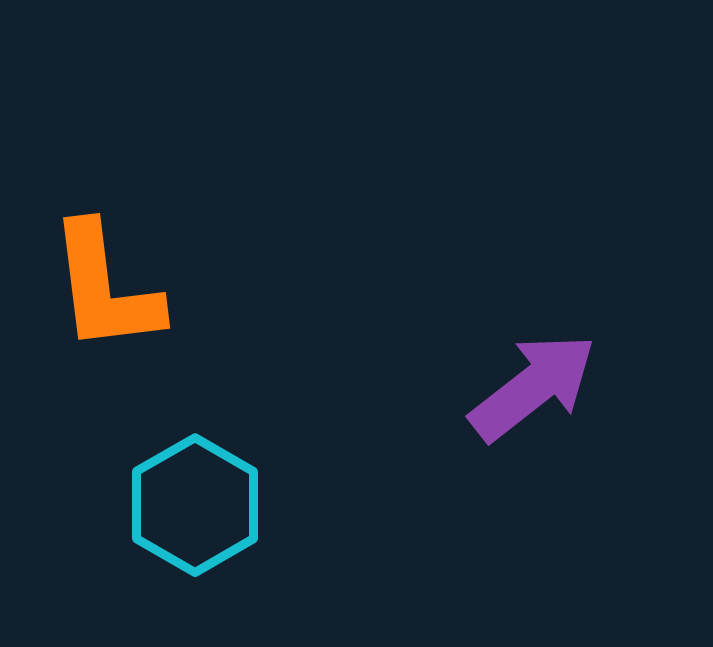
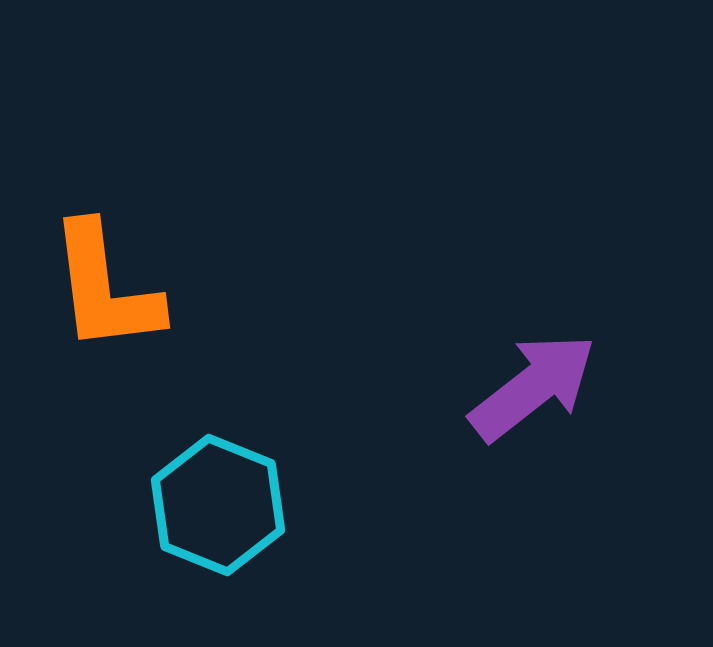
cyan hexagon: moved 23 px right; rotated 8 degrees counterclockwise
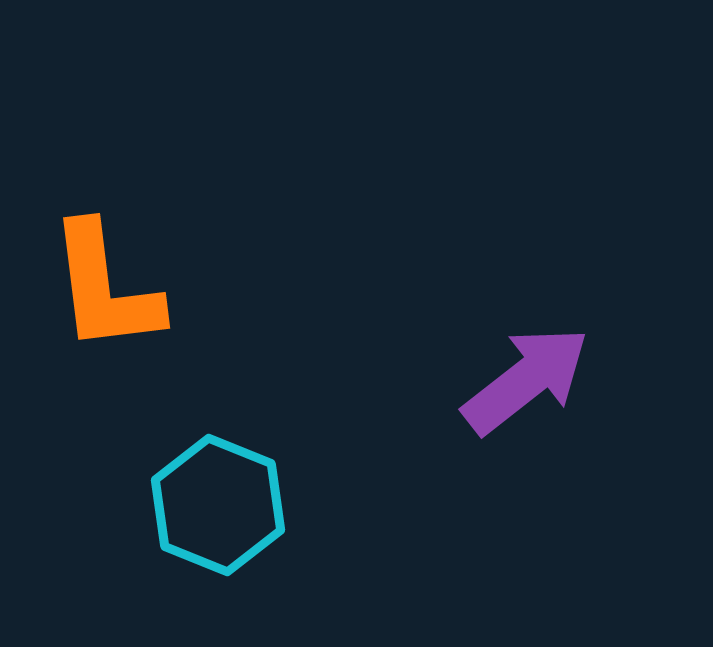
purple arrow: moved 7 px left, 7 px up
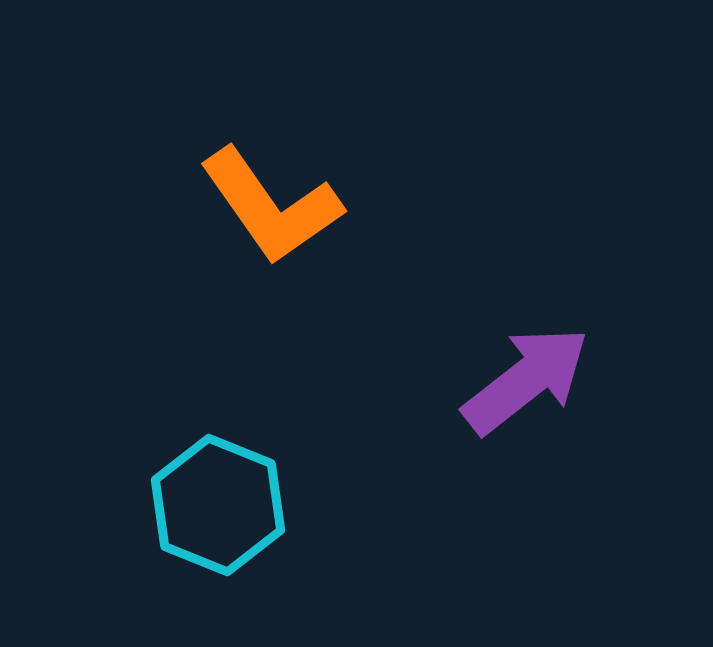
orange L-shape: moved 166 px right, 82 px up; rotated 28 degrees counterclockwise
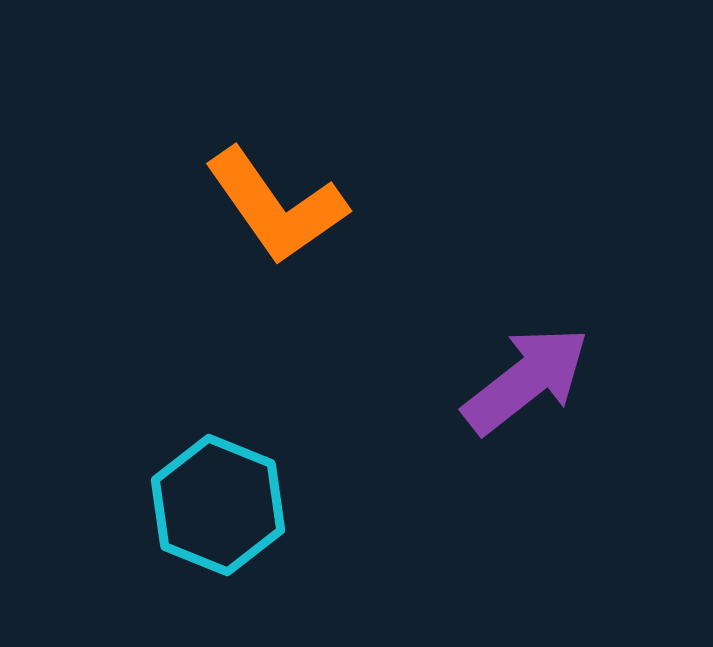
orange L-shape: moved 5 px right
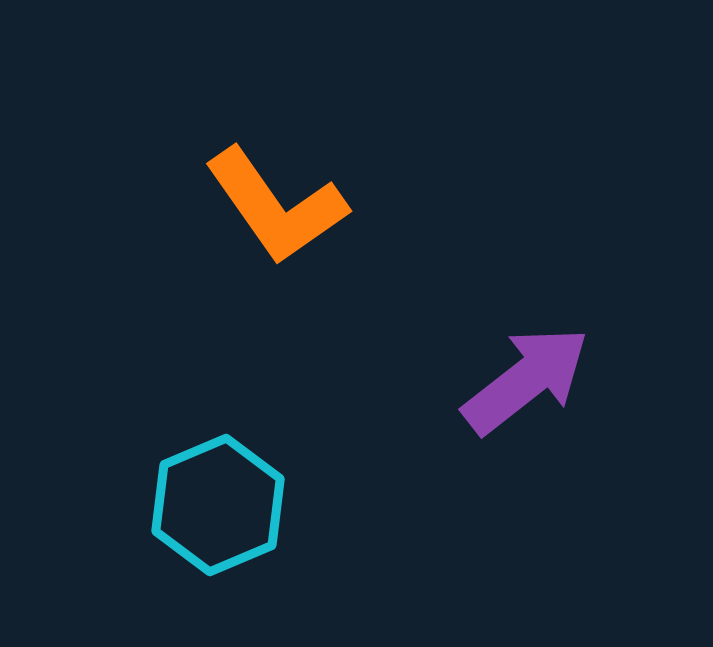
cyan hexagon: rotated 15 degrees clockwise
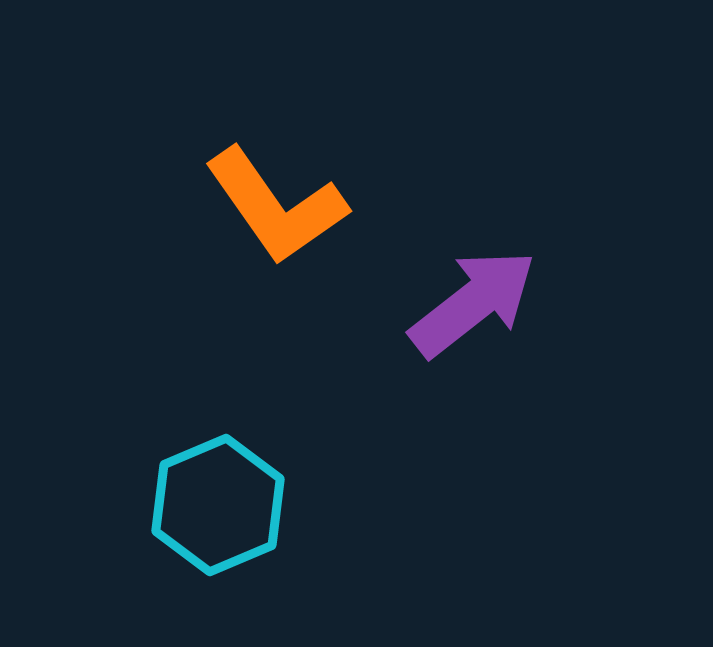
purple arrow: moved 53 px left, 77 px up
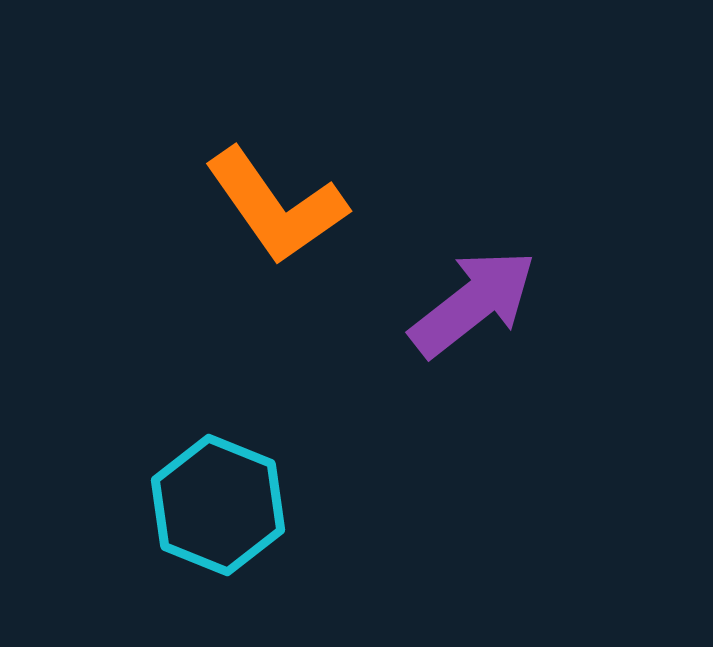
cyan hexagon: rotated 15 degrees counterclockwise
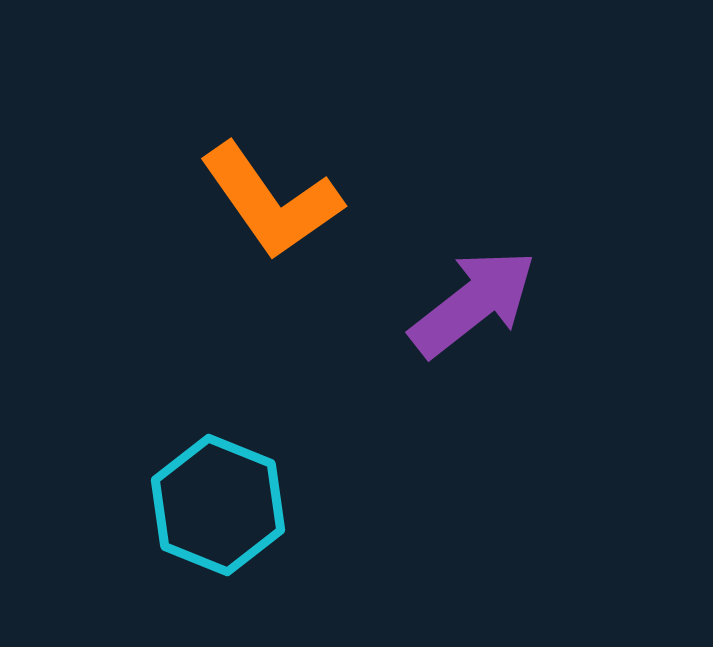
orange L-shape: moved 5 px left, 5 px up
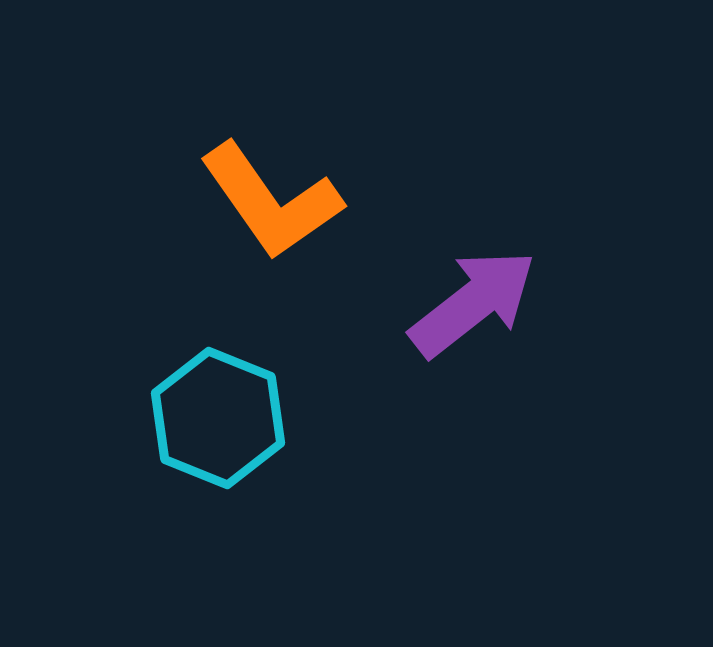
cyan hexagon: moved 87 px up
